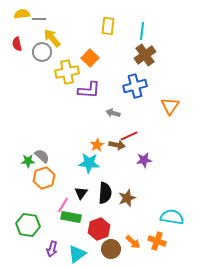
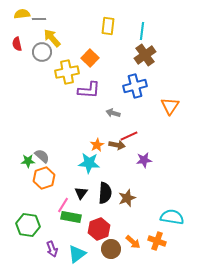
purple arrow: rotated 35 degrees counterclockwise
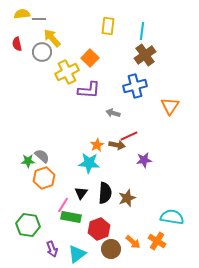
yellow cross: rotated 15 degrees counterclockwise
orange cross: rotated 12 degrees clockwise
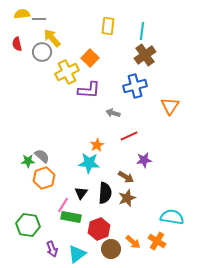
brown arrow: moved 9 px right, 32 px down; rotated 21 degrees clockwise
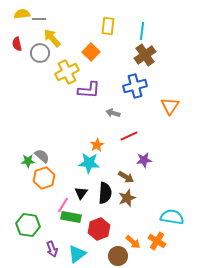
gray circle: moved 2 px left, 1 px down
orange square: moved 1 px right, 6 px up
brown circle: moved 7 px right, 7 px down
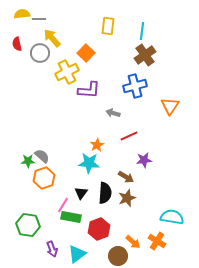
orange square: moved 5 px left, 1 px down
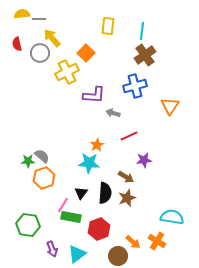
purple L-shape: moved 5 px right, 5 px down
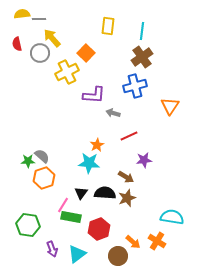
brown cross: moved 3 px left, 2 px down
black semicircle: rotated 90 degrees counterclockwise
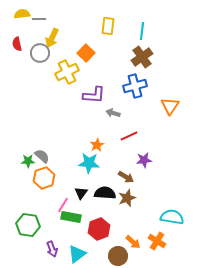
yellow arrow: rotated 114 degrees counterclockwise
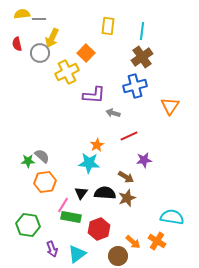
orange hexagon: moved 1 px right, 4 px down; rotated 10 degrees clockwise
